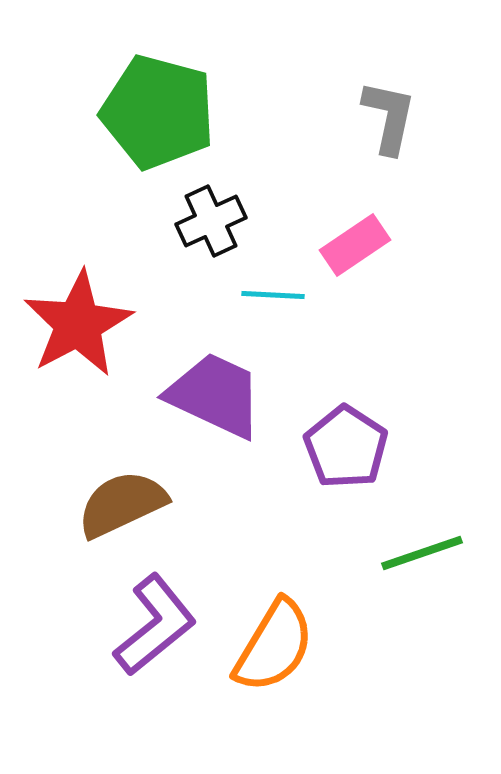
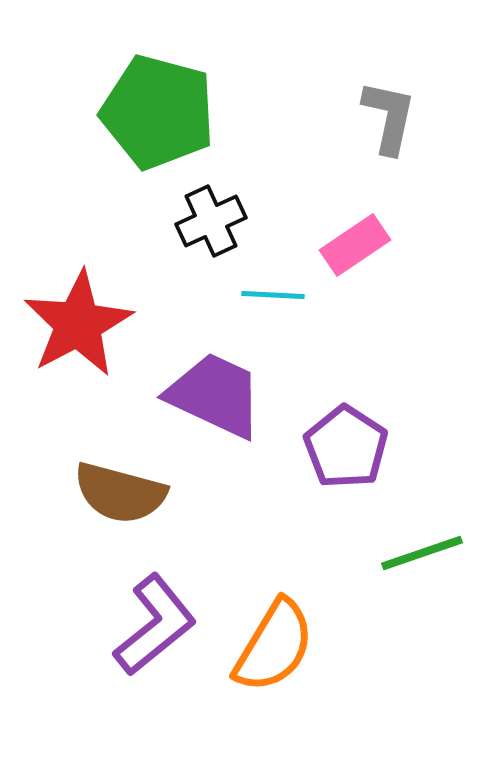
brown semicircle: moved 2 px left, 11 px up; rotated 140 degrees counterclockwise
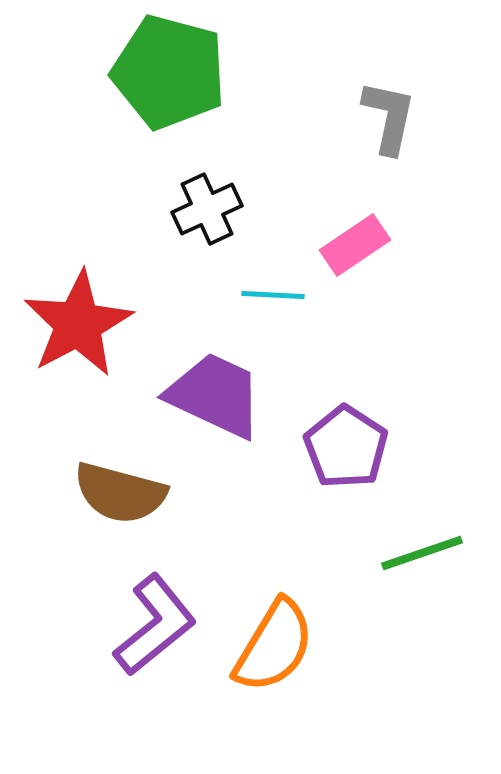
green pentagon: moved 11 px right, 40 px up
black cross: moved 4 px left, 12 px up
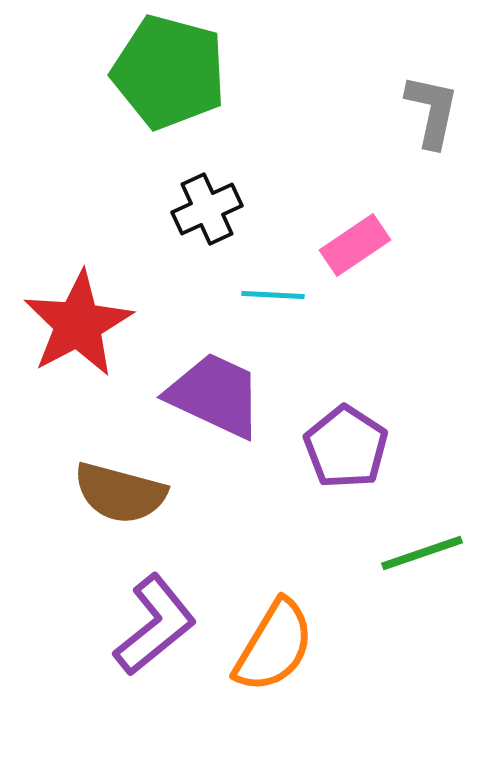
gray L-shape: moved 43 px right, 6 px up
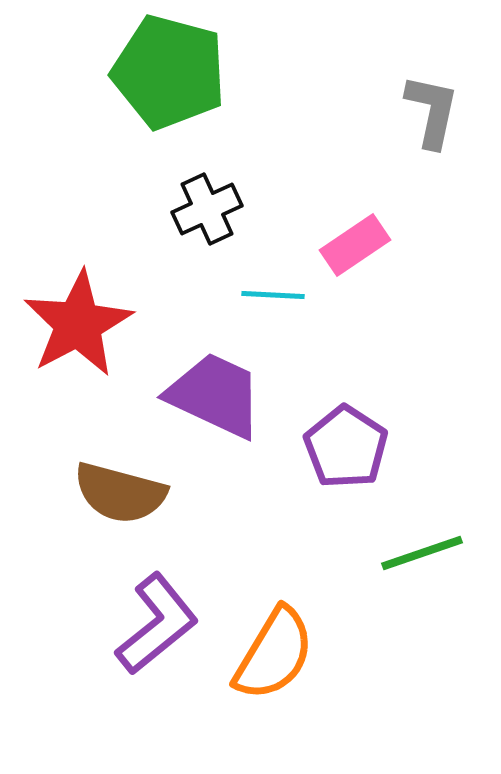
purple L-shape: moved 2 px right, 1 px up
orange semicircle: moved 8 px down
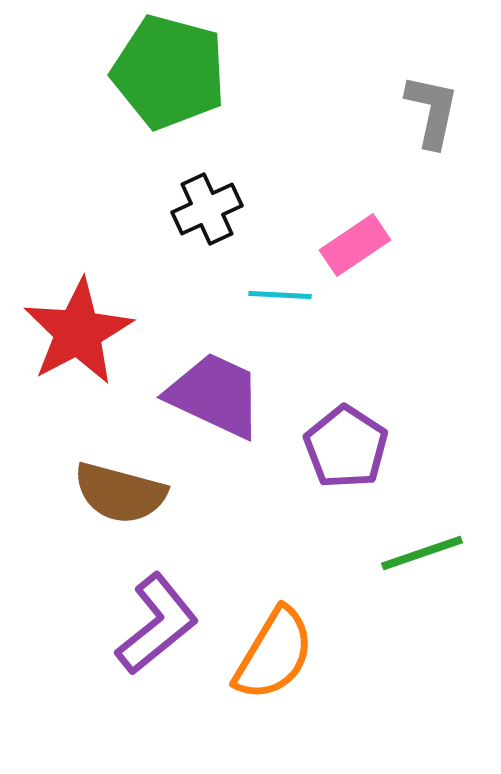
cyan line: moved 7 px right
red star: moved 8 px down
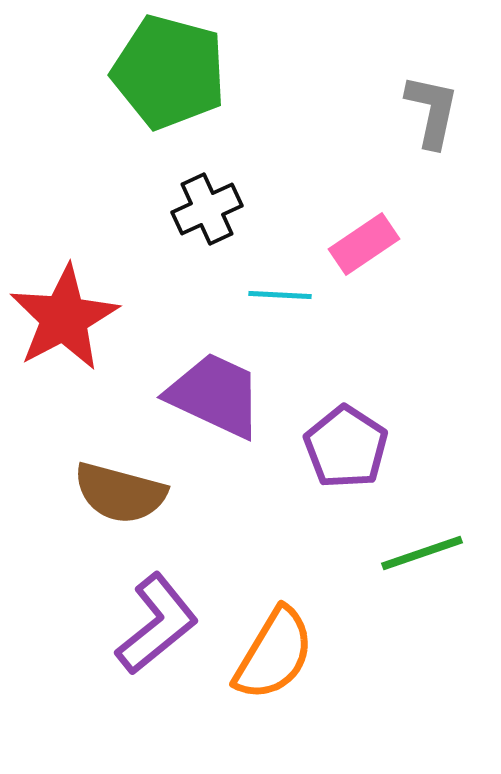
pink rectangle: moved 9 px right, 1 px up
red star: moved 14 px left, 14 px up
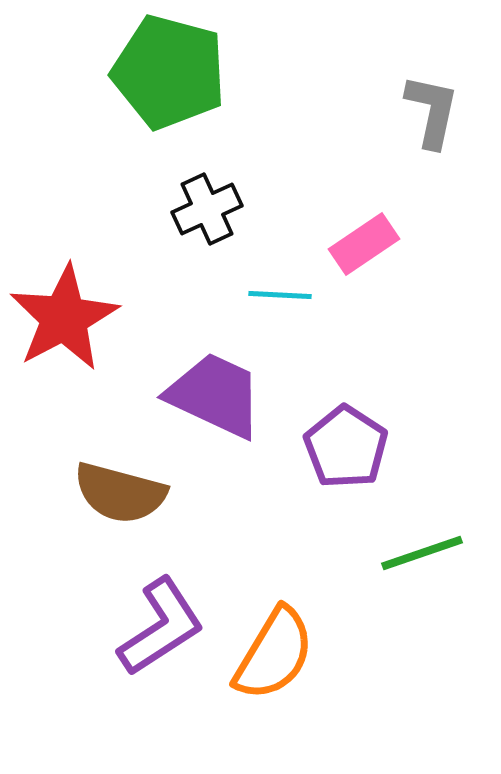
purple L-shape: moved 4 px right, 3 px down; rotated 6 degrees clockwise
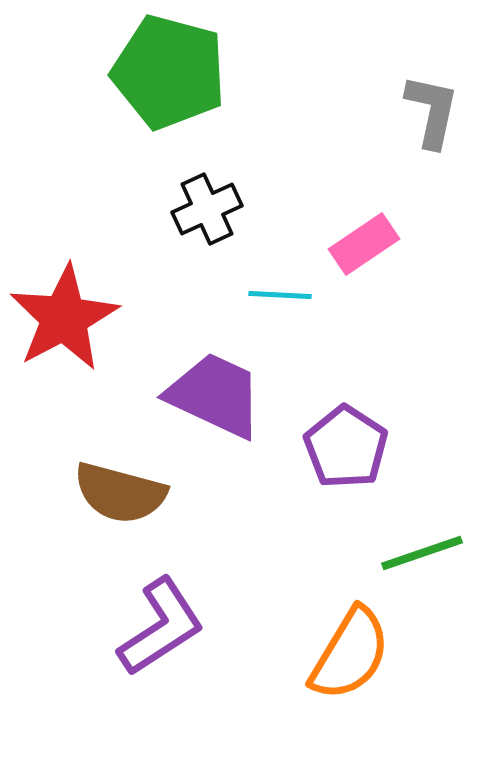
orange semicircle: moved 76 px right
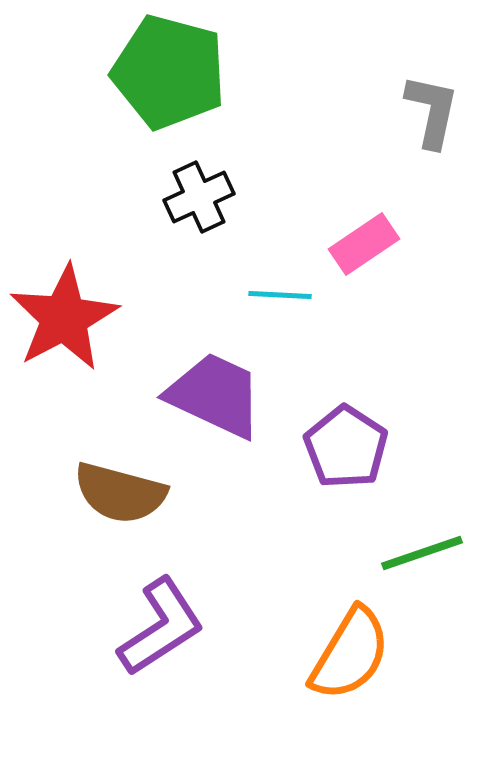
black cross: moved 8 px left, 12 px up
